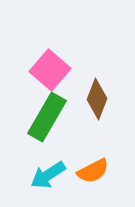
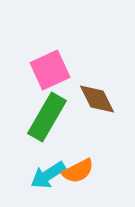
pink square: rotated 24 degrees clockwise
brown diamond: rotated 48 degrees counterclockwise
orange semicircle: moved 15 px left
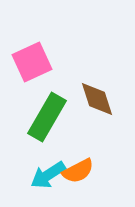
pink square: moved 18 px left, 8 px up
brown diamond: rotated 9 degrees clockwise
